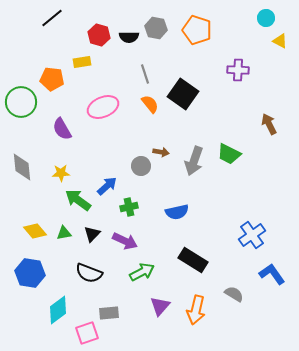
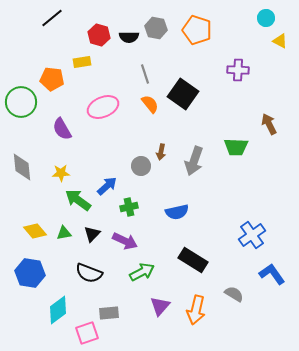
brown arrow at (161, 152): rotated 91 degrees clockwise
green trapezoid at (229, 154): moved 7 px right, 7 px up; rotated 25 degrees counterclockwise
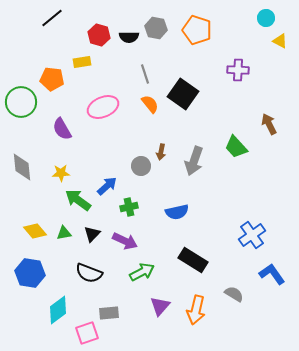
green trapezoid at (236, 147): rotated 45 degrees clockwise
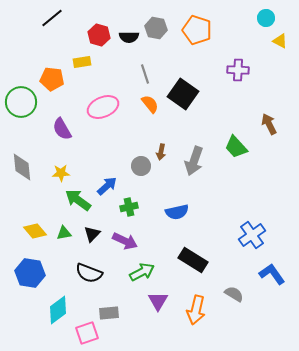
purple triangle at (160, 306): moved 2 px left, 5 px up; rotated 10 degrees counterclockwise
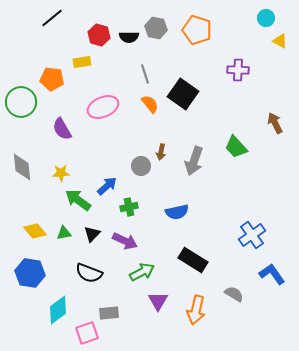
brown arrow at (269, 124): moved 6 px right, 1 px up
